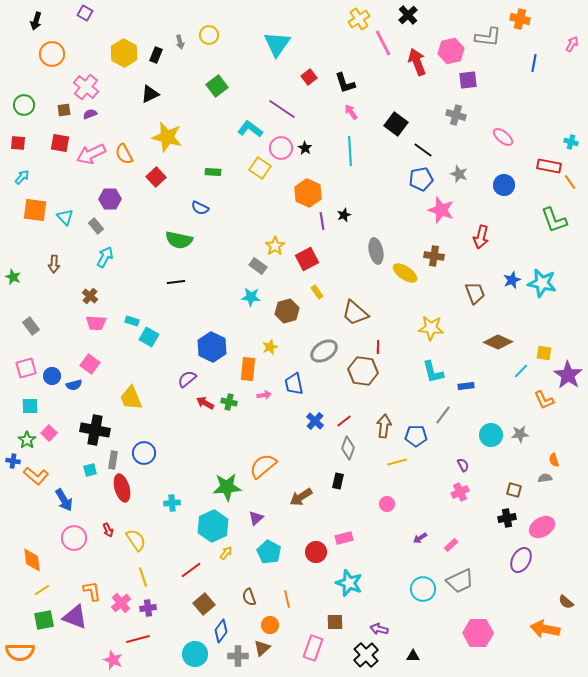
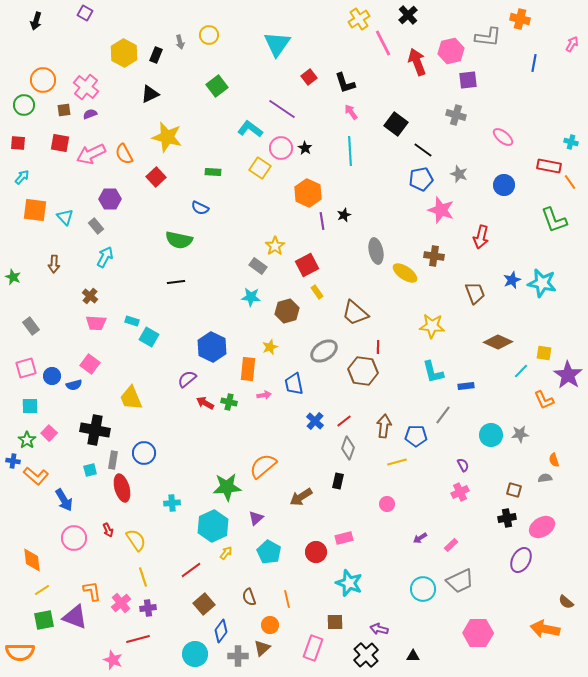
orange circle at (52, 54): moved 9 px left, 26 px down
red square at (307, 259): moved 6 px down
yellow star at (431, 328): moved 1 px right, 2 px up
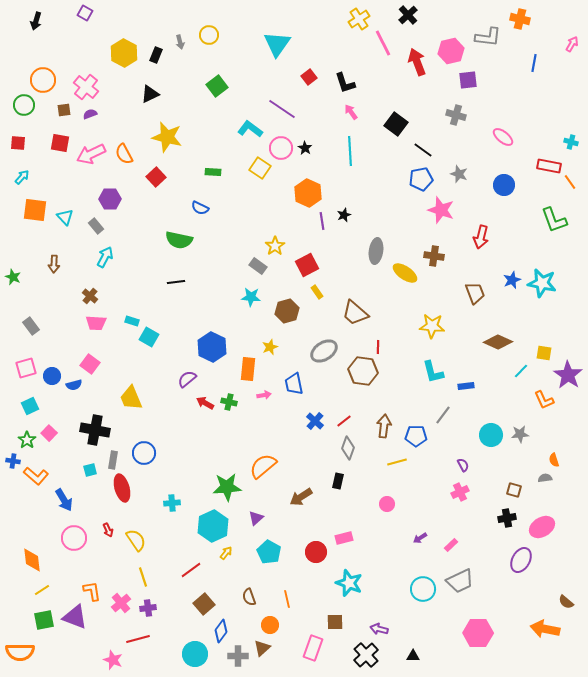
gray ellipse at (376, 251): rotated 20 degrees clockwise
cyan square at (30, 406): rotated 24 degrees counterclockwise
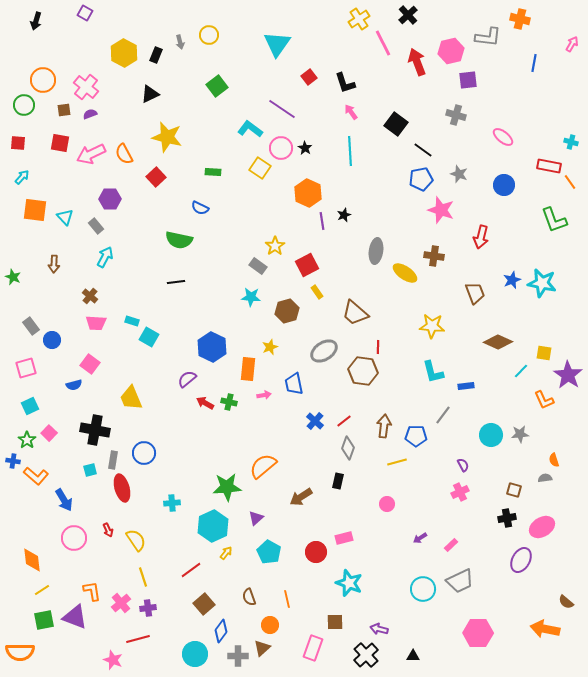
blue circle at (52, 376): moved 36 px up
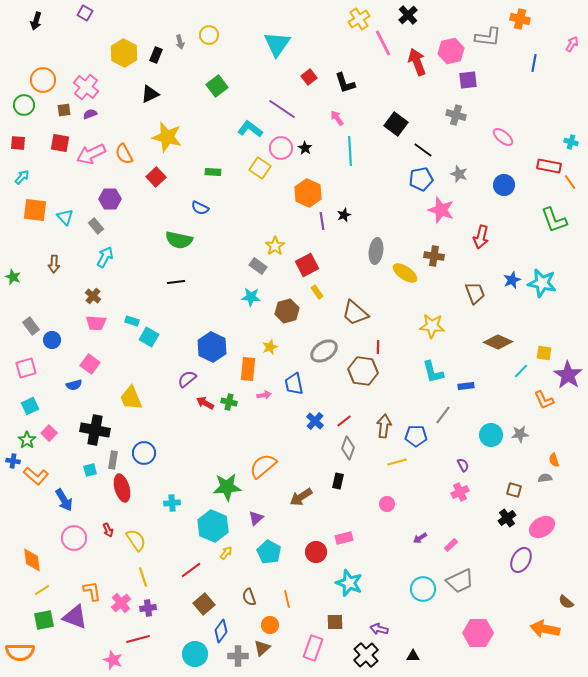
pink arrow at (351, 112): moved 14 px left, 6 px down
brown cross at (90, 296): moved 3 px right
black cross at (507, 518): rotated 24 degrees counterclockwise
cyan hexagon at (213, 526): rotated 12 degrees counterclockwise
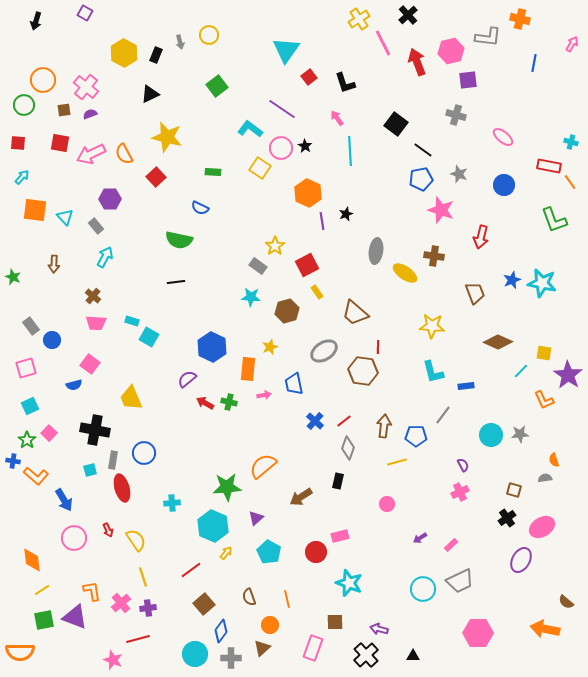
cyan triangle at (277, 44): moved 9 px right, 6 px down
black star at (305, 148): moved 2 px up
black star at (344, 215): moved 2 px right, 1 px up
pink rectangle at (344, 538): moved 4 px left, 2 px up
gray cross at (238, 656): moved 7 px left, 2 px down
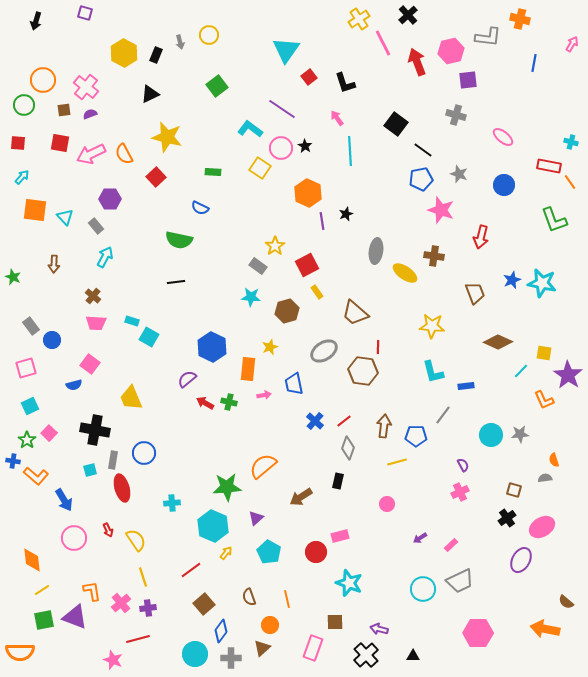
purple square at (85, 13): rotated 14 degrees counterclockwise
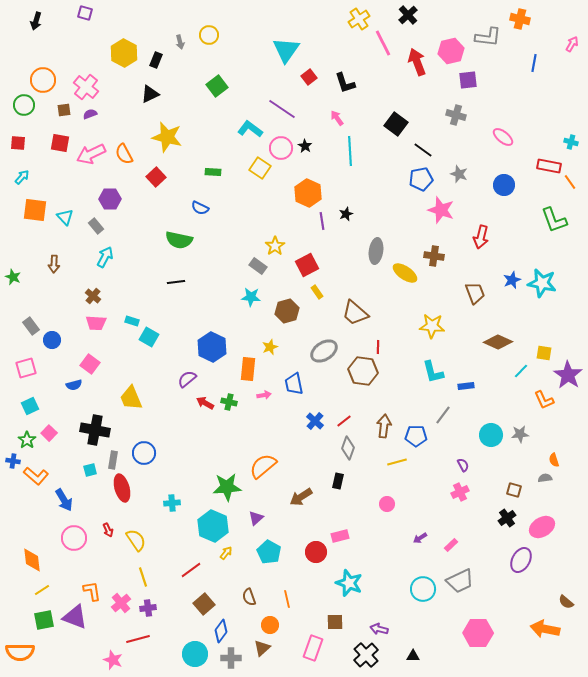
black rectangle at (156, 55): moved 5 px down
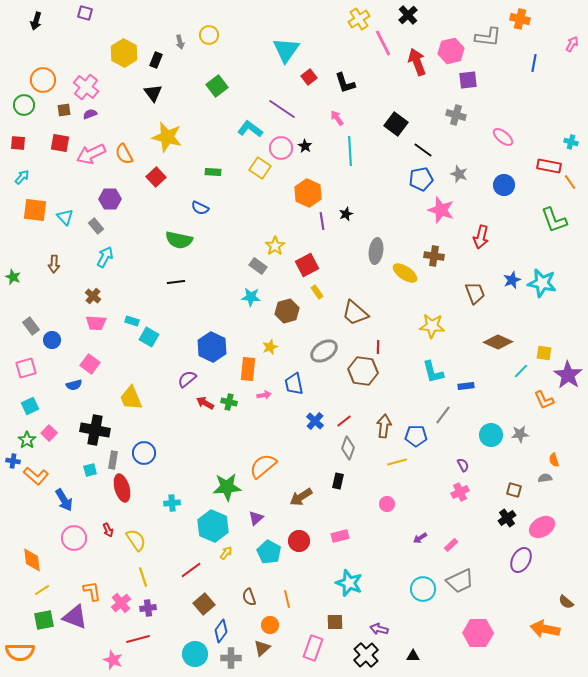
black triangle at (150, 94): moved 3 px right, 1 px up; rotated 42 degrees counterclockwise
red circle at (316, 552): moved 17 px left, 11 px up
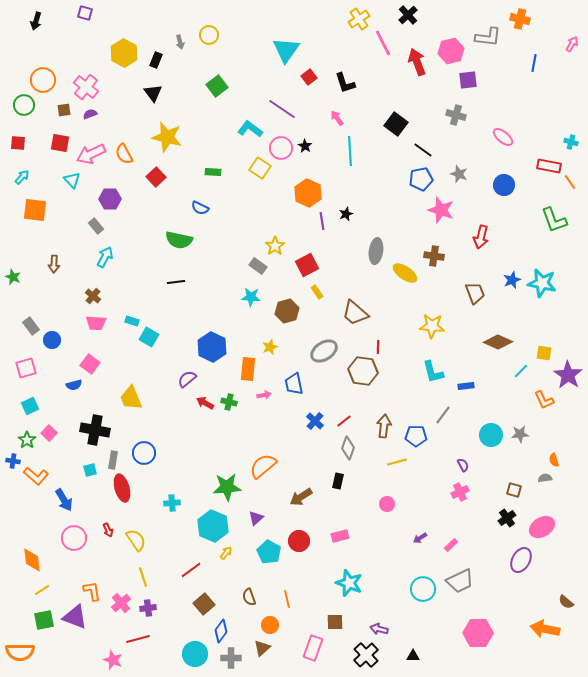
cyan triangle at (65, 217): moved 7 px right, 37 px up
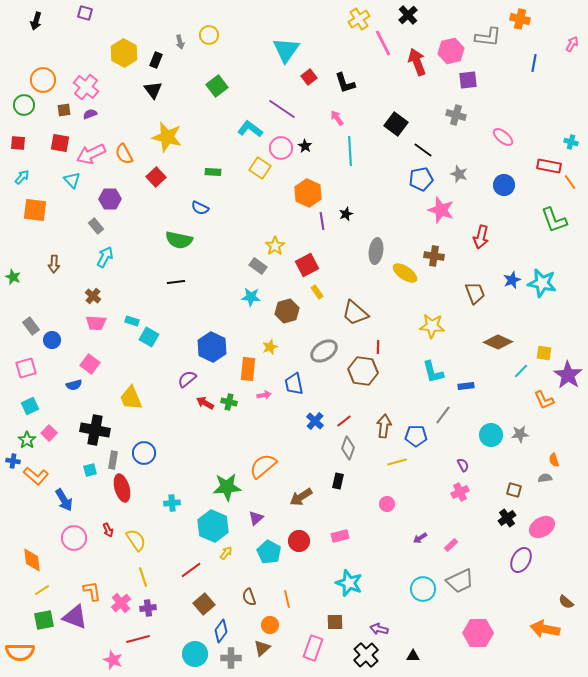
black triangle at (153, 93): moved 3 px up
